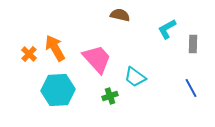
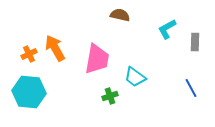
gray rectangle: moved 2 px right, 2 px up
orange cross: rotated 21 degrees clockwise
pink trapezoid: rotated 52 degrees clockwise
cyan hexagon: moved 29 px left, 2 px down; rotated 8 degrees clockwise
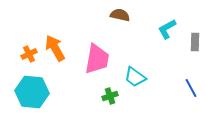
cyan hexagon: moved 3 px right
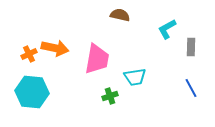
gray rectangle: moved 4 px left, 5 px down
orange arrow: rotated 132 degrees clockwise
cyan trapezoid: rotated 45 degrees counterclockwise
